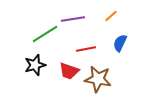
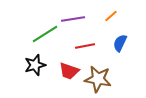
red line: moved 1 px left, 3 px up
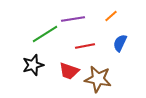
black star: moved 2 px left
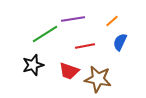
orange line: moved 1 px right, 5 px down
blue semicircle: moved 1 px up
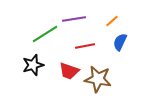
purple line: moved 1 px right
